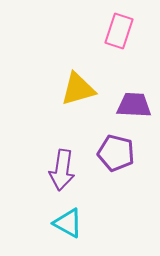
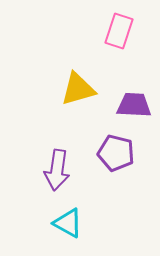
purple arrow: moved 5 px left
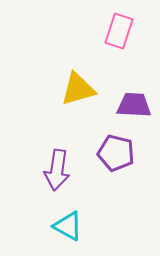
cyan triangle: moved 3 px down
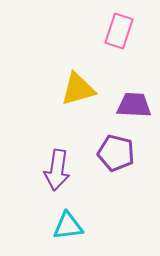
cyan triangle: rotated 36 degrees counterclockwise
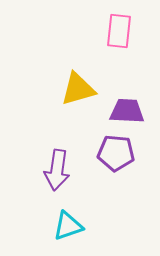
pink rectangle: rotated 12 degrees counterclockwise
purple trapezoid: moved 7 px left, 6 px down
purple pentagon: rotated 9 degrees counterclockwise
cyan triangle: rotated 12 degrees counterclockwise
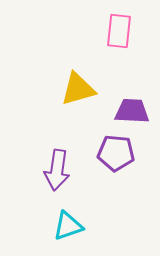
purple trapezoid: moved 5 px right
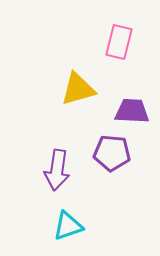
pink rectangle: moved 11 px down; rotated 8 degrees clockwise
purple pentagon: moved 4 px left
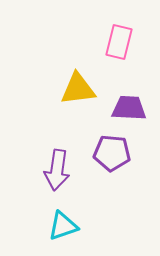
yellow triangle: rotated 9 degrees clockwise
purple trapezoid: moved 3 px left, 3 px up
cyan triangle: moved 5 px left
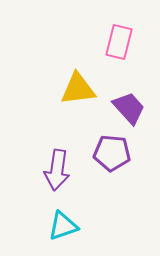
purple trapezoid: rotated 45 degrees clockwise
